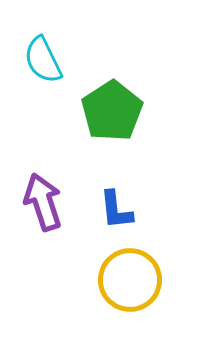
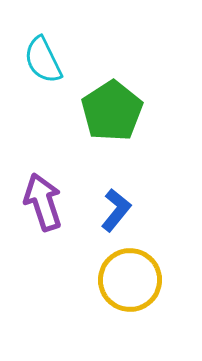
blue L-shape: rotated 135 degrees counterclockwise
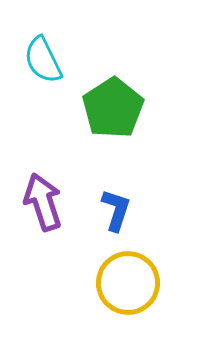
green pentagon: moved 1 px right, 3 px up
blue L-shape: rotated 21 degrees counterclockwise
yellow circle: moved 2 px left, 3 px down
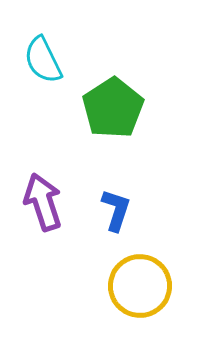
yellow circle: moved 12 px right, 3 px down
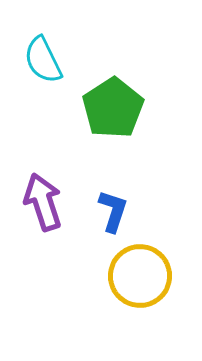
blue L-shape: moved 3 px left, 1 px down
yellow circle: moved 10 px up
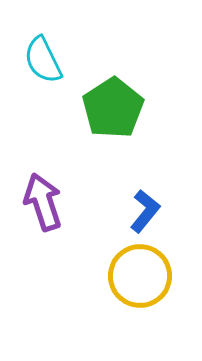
blue L-shape: moved 32 px right; rotated 21 degrees clockwise
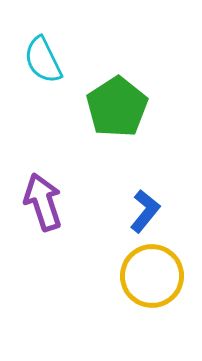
green pentagon: moved 4 px right, 1 px up
yellow circle: moved 12 px right
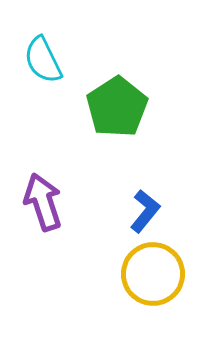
yellow circle: moved 1 px right, 2 px up
